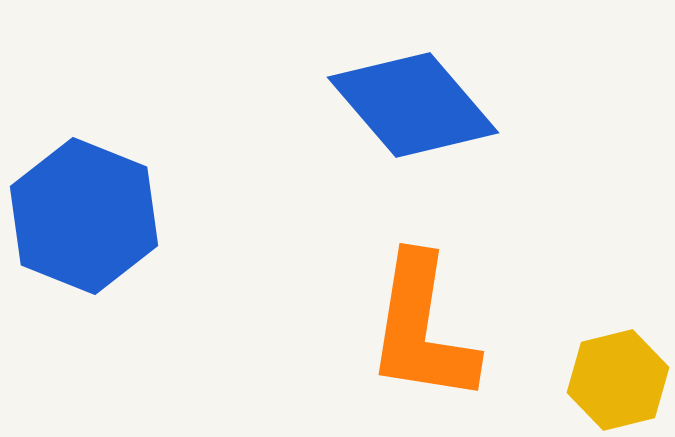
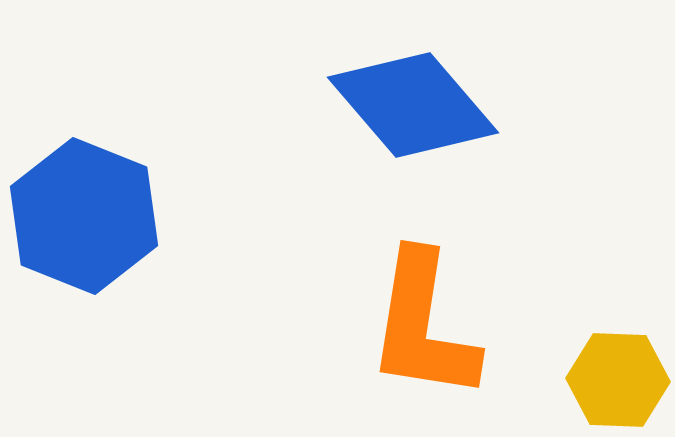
orange L-shape: moved 1 px right, 3 px up
yellow hexagon: rotated 16 degrees clockwise
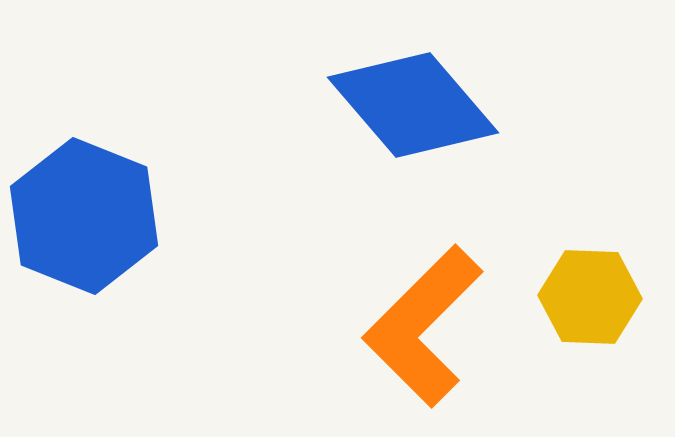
orange L-shape: rotated 36 degrees clockwise
yellow hexagon: moved 28 px left, 83 px up
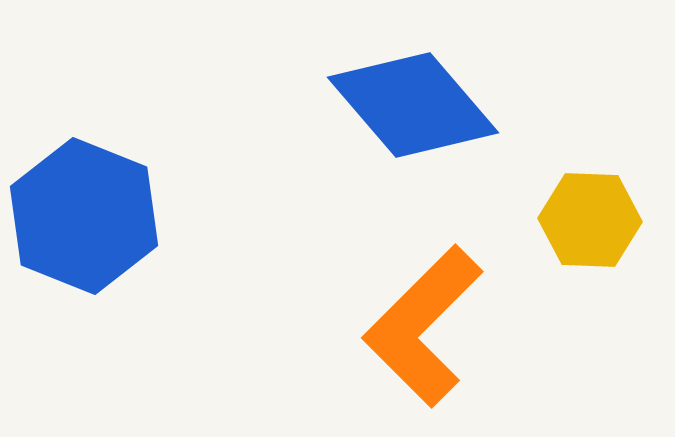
yellow hexagon: moved 77 px up
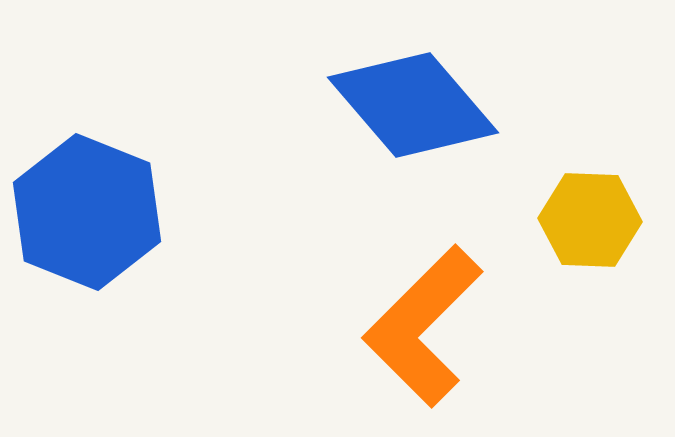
blue hexagon: moved 3 px right, 4 px up
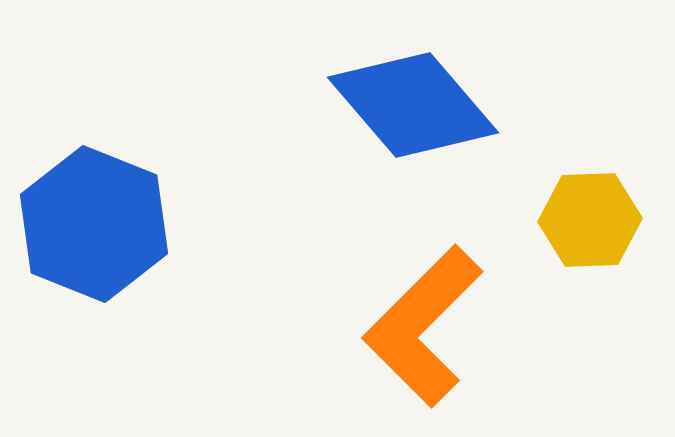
blue hexagon: moved 7 px right, 12 px down
yellow hexagon: rotated 4 degrees counterclockwise
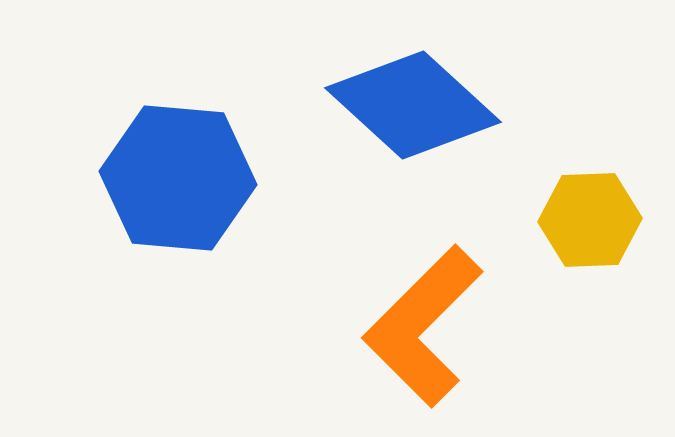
blue diamond: rotated 7 degrees counterclockwise
blue hexagon: moved 84 px right, 46 px up; rotated 17 degrees counterclockwise
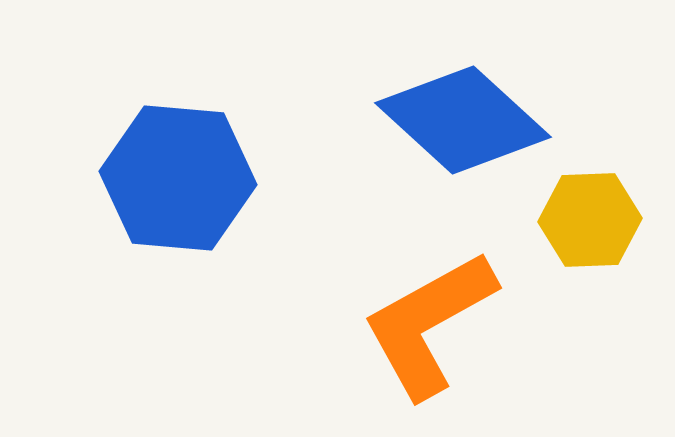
blue diamond: moved 50 px right, 15 px down
orange L-shape: moved 6 px right, 2 px up; rotated 16 degrees clockwise
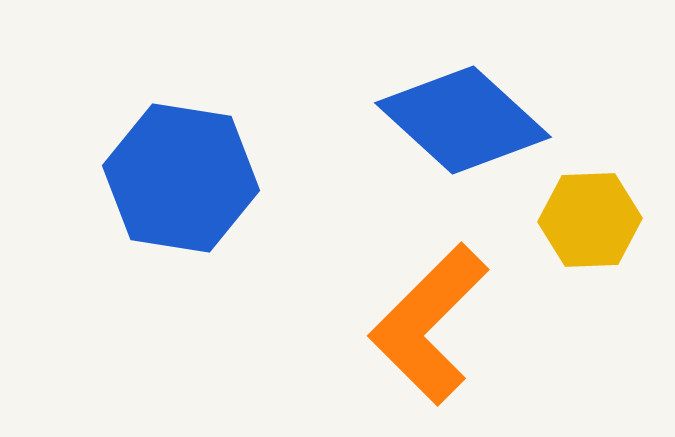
blue hexagon: moved 3 px right; rotated 4 degrees clockwise
orange L-shape: rotated 16 degrees counterclockwise
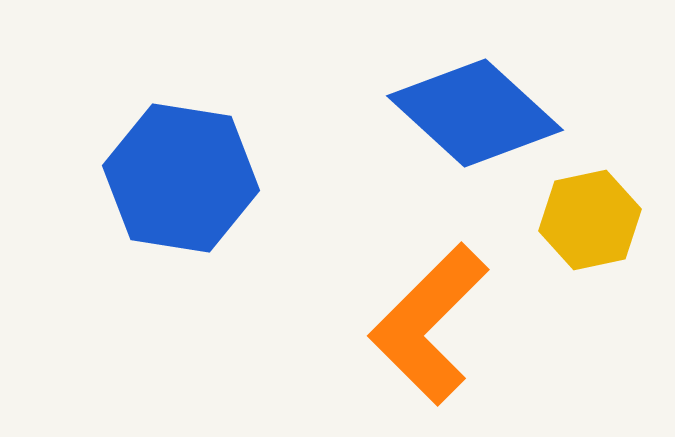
blue diamond: moved 12 px right, 7 px up
yellow hexagon: rotated 10 degrees counterclockwise
